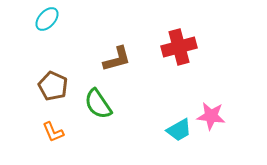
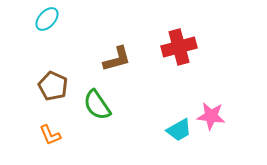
green semicircle: moved 1 px left, 1 px down
orange L-shape: moved 3 px left, 3 px down
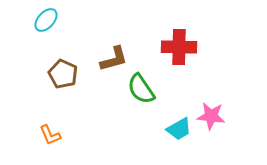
cyan ellipse: moved 1 px left, 1 px down
red cross: rotated 16 degrees clockwise
brown L-shape: moved 3 px left
brown pentagon: moved 10 px right, 12 px up
green semicircle: moved 44 px right, 16 px up
cyan trapezoid: moved 1 px up
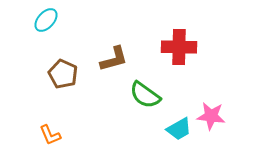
green semicircle: moved 4 px right, 6 px down; rotated 20 degrees counterclockwise
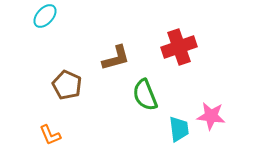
cyan ellipse: moved 1 px left, 4 px up
red cross: rotated 20 degrees counterclockwise
brown L-shape: moved 2 px right, 1 px up
brown pentagon: moved 4 px right, 11 px down
green semicircle: rotated 32 degrees clockwise
cyan trapezoid: rotated 68 degrees counterclockwise
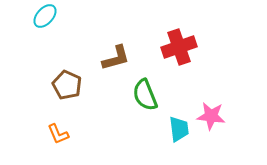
orange L-shape: moved 8 px right, 1 px up
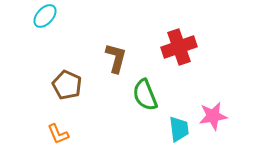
brown L-shape: rotated 60 degrees counterclockwise
pink star: moved 2 px right; rotated 16 degrees counterclockwise
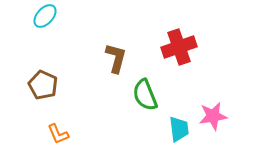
brown pentagon: moved 24 px left
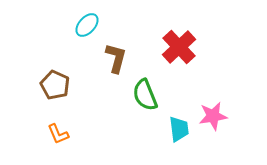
cyan ellipse: moved 42 px right, 9 px down
red cross: rotated 24 degrees counterclockwise
brown pentagon: moved 12 px right
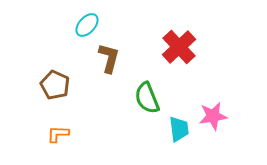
brown L-shape: moved 7 px left
green semicircle: moved 2 px right, 3 px down
orange L-shape: rotated 115 degrees clockwise
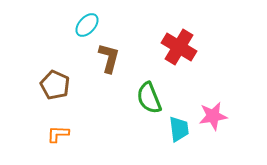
red cross: rotated 16 degrees counterclockwise
green semicircle: moved 2 px right
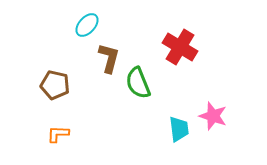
red cross: moved 1 px right
brown pentagon: rotated 12 degrees counterclockwise
green semicircle: moved 11 px left, 15 px up
pink star: rotated 28 degrees clockwise
